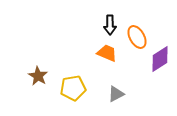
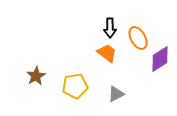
black arrow: moved 3 px down
orange ellipse: moved 1 px right, 1 px down
orange trapezoid: rotated 15 degrees clockwise
brown star: moved 2 px left; rotated 12 degrees clockwise
yellow pentagon: moved 2 px right, 2 px up
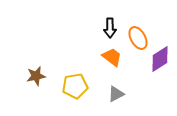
orange trapezoid: moved 5 px right, 4 px down
brown star: rotated 18 degrees clockwise
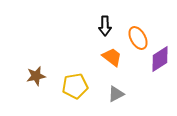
black arrow: moved 5 px left, 2 px up
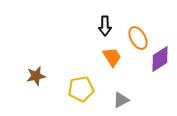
orange trapezoid: rotated 20 degrees clockwise
yellow pentagon: moved 6 px right, 3 px down
gray triangle: moved 5 px right, 6 px down
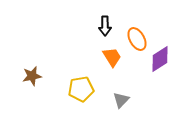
orange ellipse: moved 1 px left, 1 px down
brown star: moved 4 px left
gray triangle: rotated 18 degrees counterclockwise
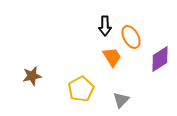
orange ellipse: moved 6 px left, 2 px up
yellow pentagon: rotated 20 degrees counterclockwise
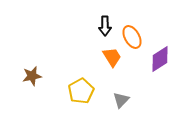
orange ellipse: moved 1 px right
yellow pentagon: moved 2 px down
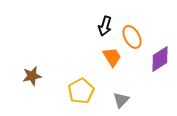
black arrow: rotated 18 degrees clockwise
